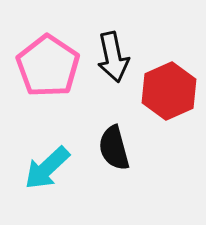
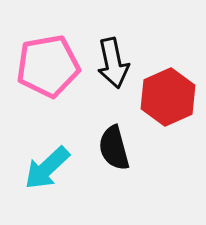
black arrow: moved 6 px down
pink pentagon: rotated 28 degrees clockwise
red hexagon: moved 1 px left, 6 px down
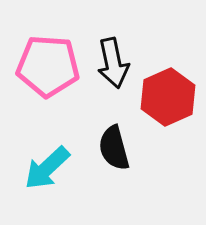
pink pentagon: rotated 14 degrees clockwise
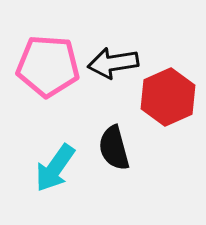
black arrow: rotated 93 degrees clockwise
cyan arrow: moved 8 px right; rotated 12 degrees counterclockwise
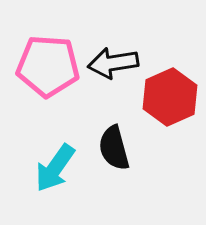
red hexagon: moved 2 px right
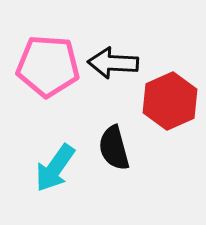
black arrow: rotated 12 degrees clockwise
red hexagon: moved 4 px down
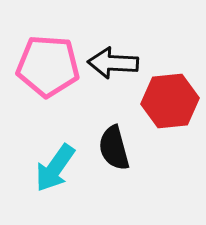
red hexagon: rotated 18 degrees clockwise
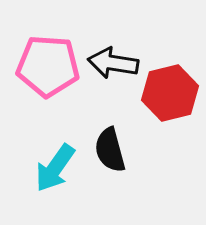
black arrow: rotated 6 degrees clockwise
red hexagon: moved 8 px up; rotated 8 degrees counterclockwise
black semicircle: moved 4 px left, 2 px down
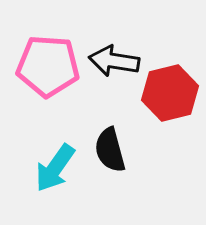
black arrow: moved 1 px right, 2 px up
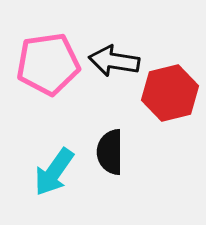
pink pentagon: moved 2 px up; rotated 12 degrees counterclockwise
black semicircle: moved 2 px down; rotated 15 degrees clockwise
cyan arrow: moved 1 px left, 4 px down
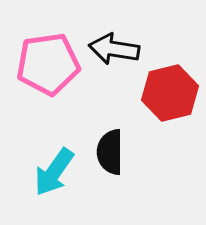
black arrow: moved 12 px up
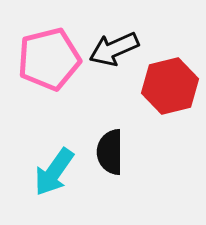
black arrow: rotated 33 degrees counterclockwise
pink pentagon: moved 1 px right, 5 px up; rotated 6 degrees counterclockwise
red hexagon: moved 7 px up
